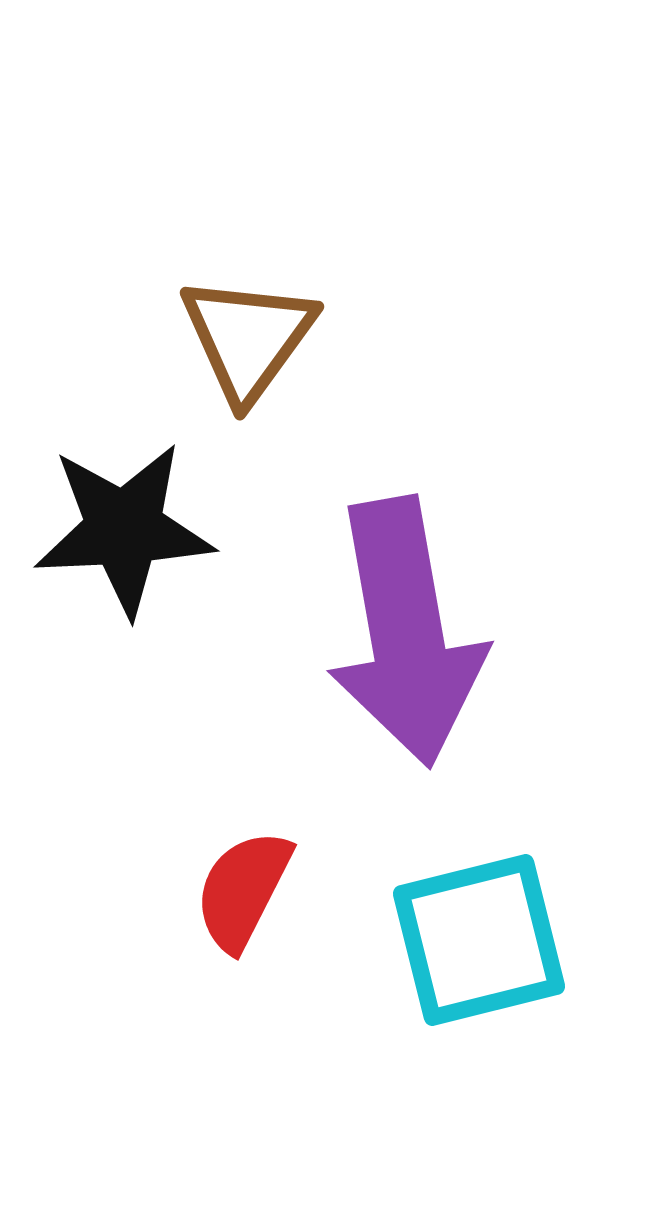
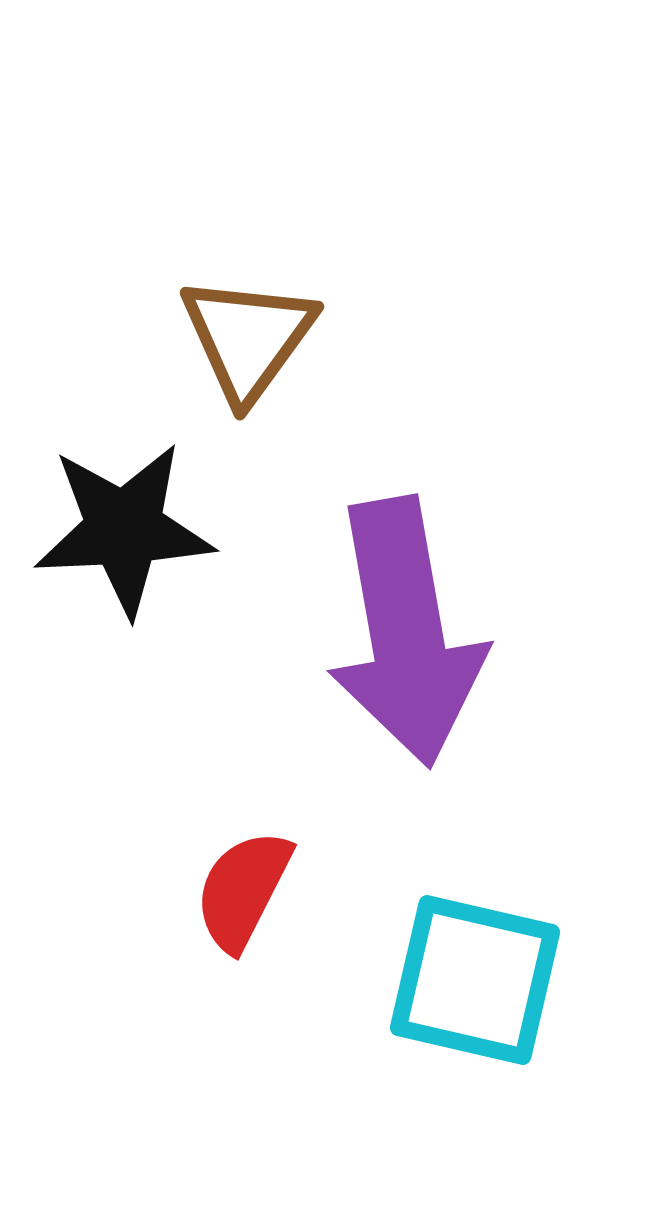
cyan square: moved 4 px left, 40 px down; rotated 27 degrees clockwise
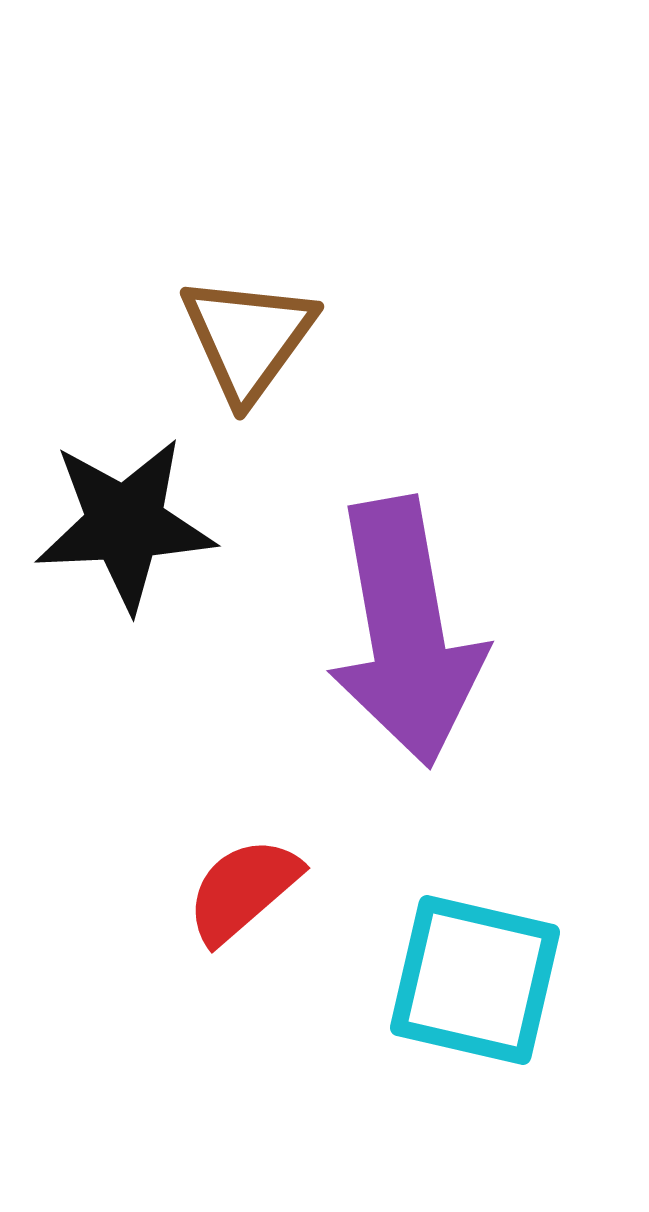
black star: moved 1 px right, 5 px up
red semicircle: rotated 22 degrees clockwise
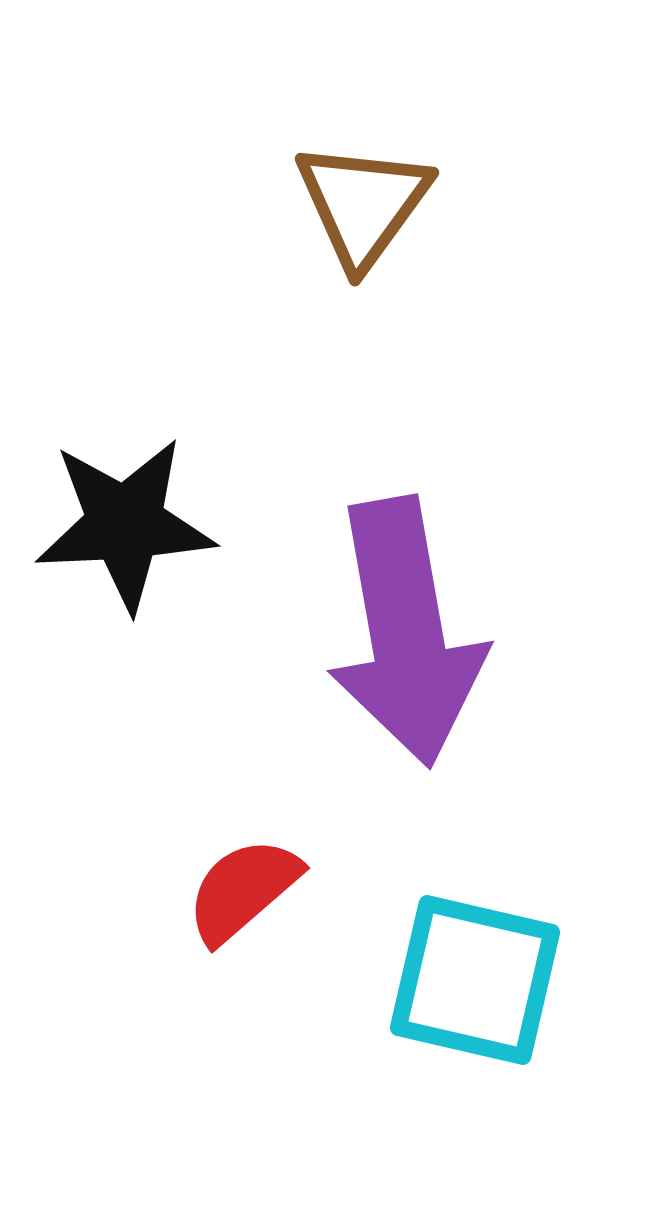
brown triangle: moved 115 px right, 134 px up
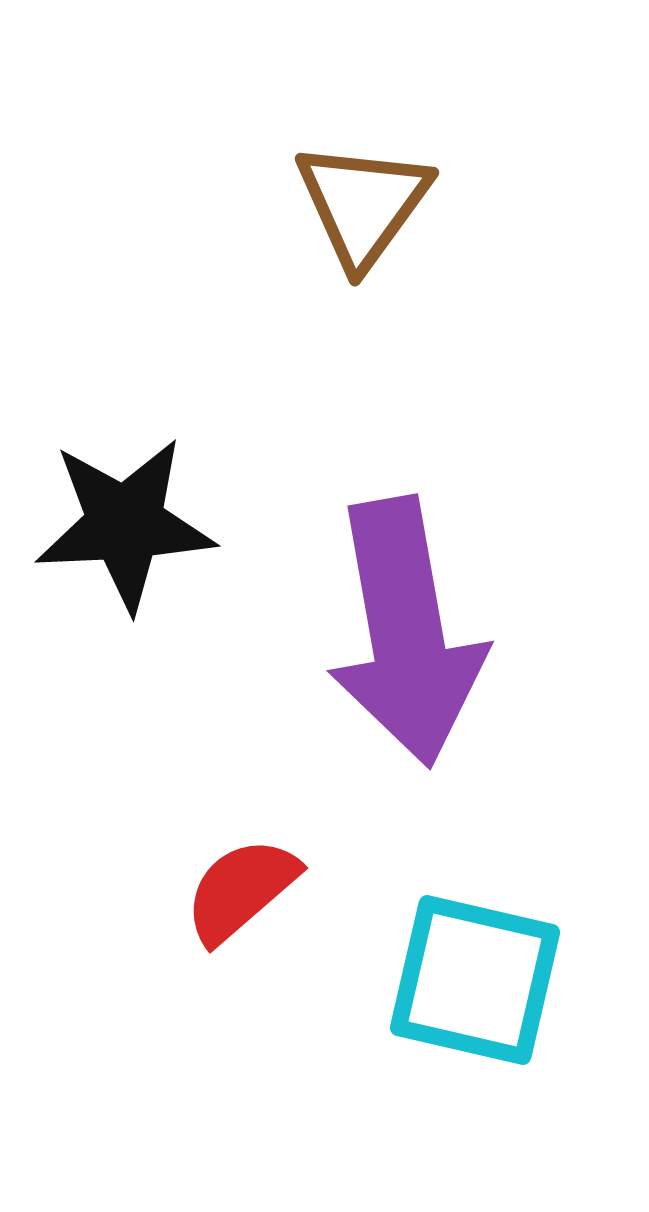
red semicircle: moved 2 px left
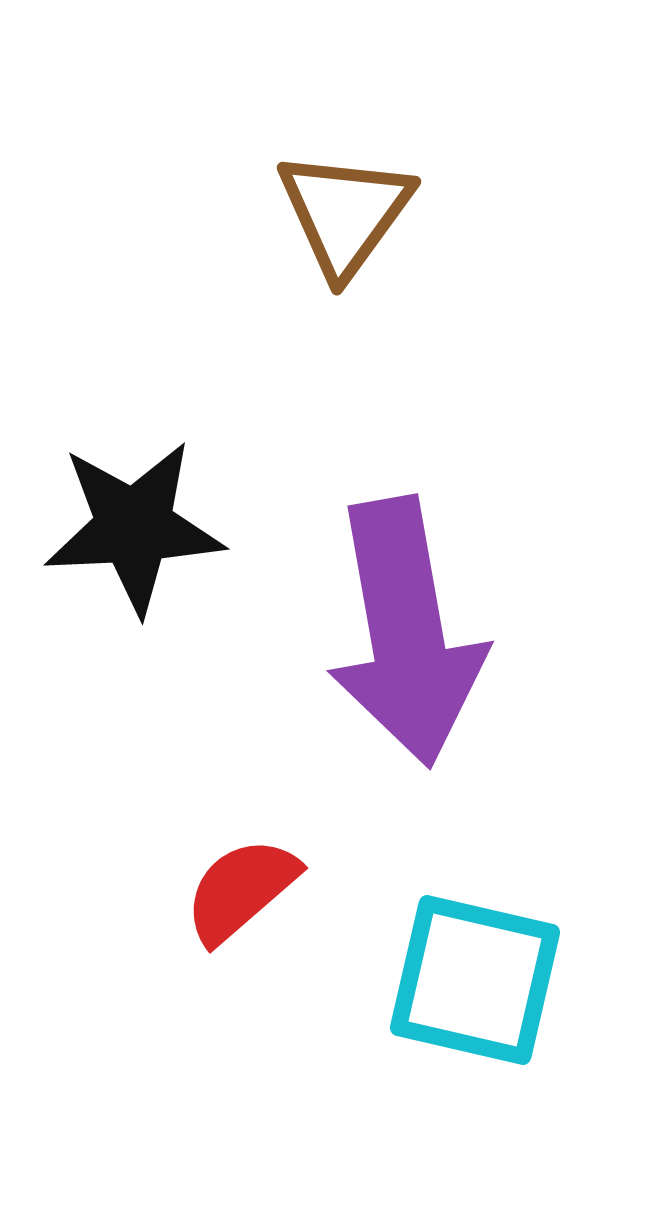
brown triangle: moved 18 px left, 9 px down
black star: moved 9 px right, 3 px down
